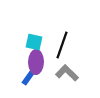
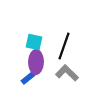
black line: moved 2 px right, 1 px down
blue rectangle: rotated 16 degrees clockwise
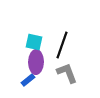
black line: moved 2 px left, 1 px up
gray L-shape: rotated 25 degrees clockwise
blue rectangle: moved 2 px down
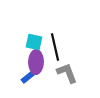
black line: moved 7 px left, 2 px down; rotated 32 degrees counterclockwise
blue rectangle: moved 3 px up
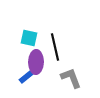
cyan square: moved 5 px left, 4 px up
gray L-shape: moved 4 px right, 5 px down
blue rectangle: moved 2 px left
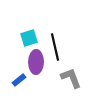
cyan square: rotated 30 degrees counterclockwise
blue rectangle: moved 7 px left, 3 px down
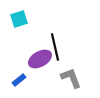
cyan square: moved 10 px left, 19 px up
purple ellipse: moved 4 px right, 3 px up; rotated 60 degrees clockwise
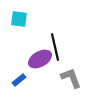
cyan square: rotated 24 degrees clockwise
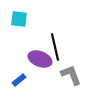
purple ellipse: rotated 50 degrees clockwise
gray L-shape: moved 3 px up
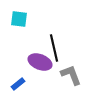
black line: moved 1 px left, 1 px down
purple ellipse: moved 3 px down
blue rectangle: moved 1 px left, 4 px down
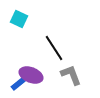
cyan square: rotated 18 degrees clockwise
black line: rotated 20 degrees counterclockwise
purple ellipse: moved 9 px left, 13 px down
